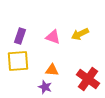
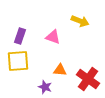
yellow arrow: moved 13 px up; rotated 132 degrees counterclockwise
orange triangle: moved 8 px right
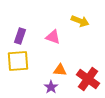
purple star: moved 6 px right; rotated 16 degrees clockwise
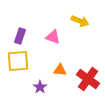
purple star: moved 11 px left
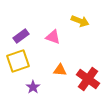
purple rectangle: moved 1 px right; rotated 35 degrees clockwise
yellow square: rotated 15 degrees counterclockwise
purple star: moved 7 px left
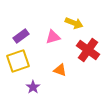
yellow arrow: moved 6 px left, 2 px down
pink triangle: rotated 35 degrees counterclockwise
orange triangle: rotated 16 degrees clockwise
red cross: moved 29 px up
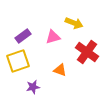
purple rectangle: moved 2 px right
red cross: moved 1 px left, 2 px down
purple star: rotated 24 degrees clockwise
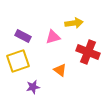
yellow arrow: rotated 30 degrees counterclockwise
purple rectangle: rotated 63 degrees clockwise
red cross: moved 1 px right; rotated 15 degrees counterclockwise
orange triangle: rotated 16 degrees clockwise
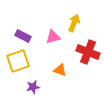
yellow arrow: rotated 60 degrees counterclockwise
orange triangle: rotated 16 degrees counterclockwise
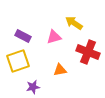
yellow arrow: rotated 78 degrees counterclockwise
pink triangle: moved 1 px right
orange triangle: rotated 32 degrees counterclockwise
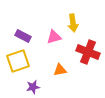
yellow arrow: moved 1 px left; rotated 132 degrees counterclockwise
